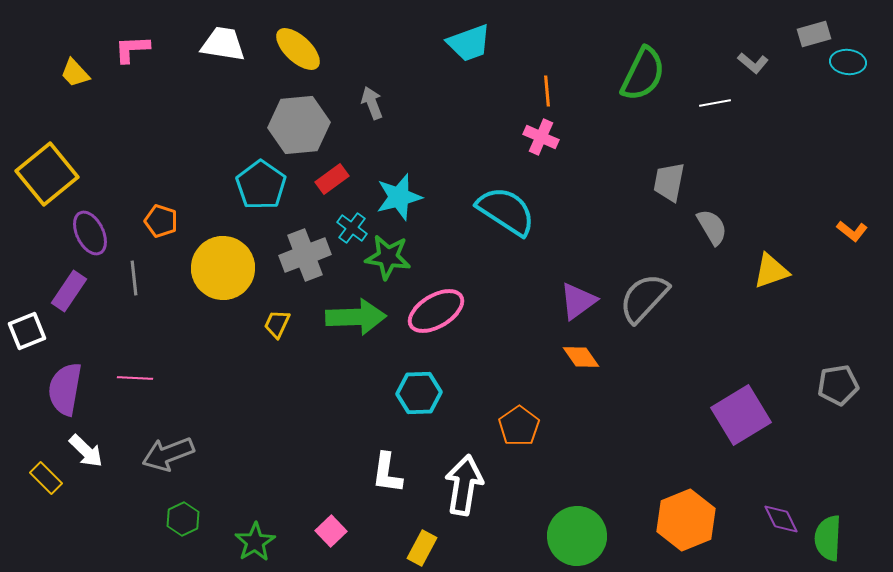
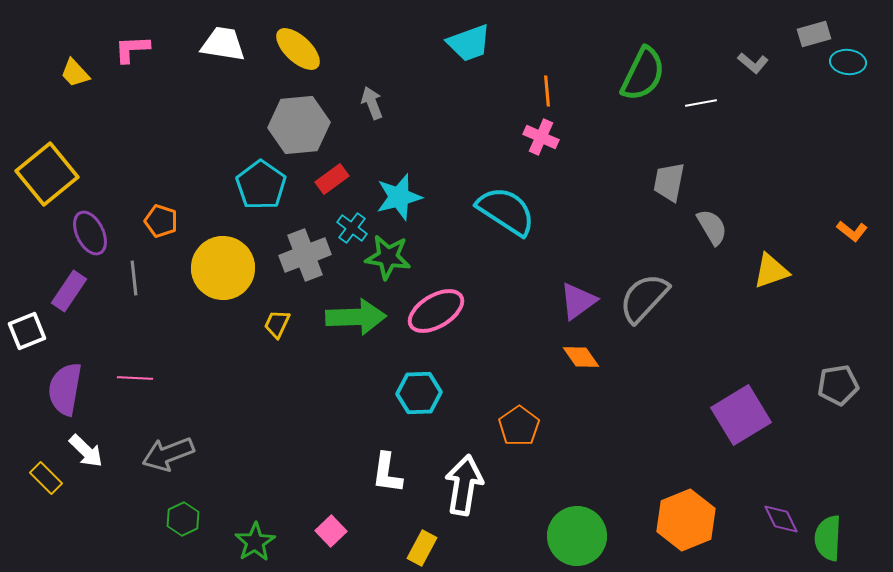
white line at (715, 103): moved 14 px left
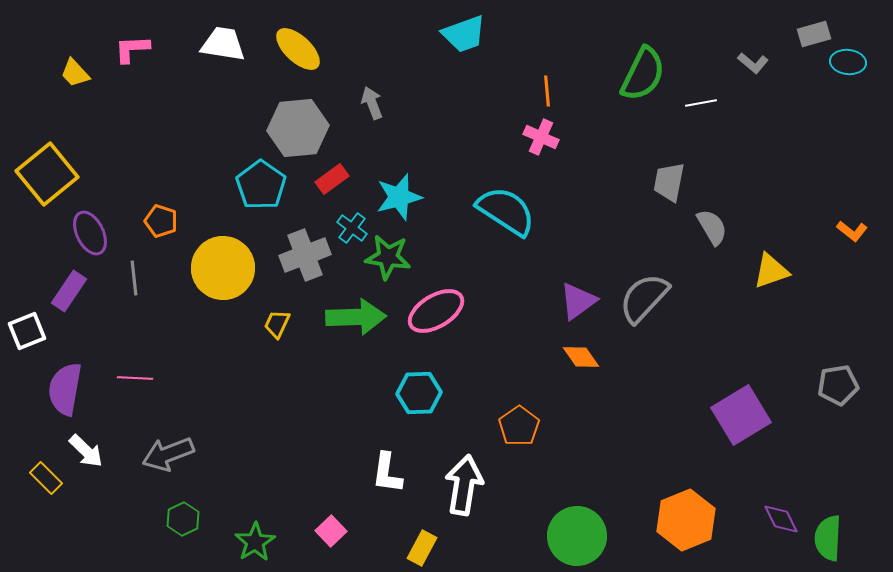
cyan trapezoid at (469, 43): moved 5 px left, 9 px up
gray hexagon at (299, 125): moved 1 px left, 3 px down
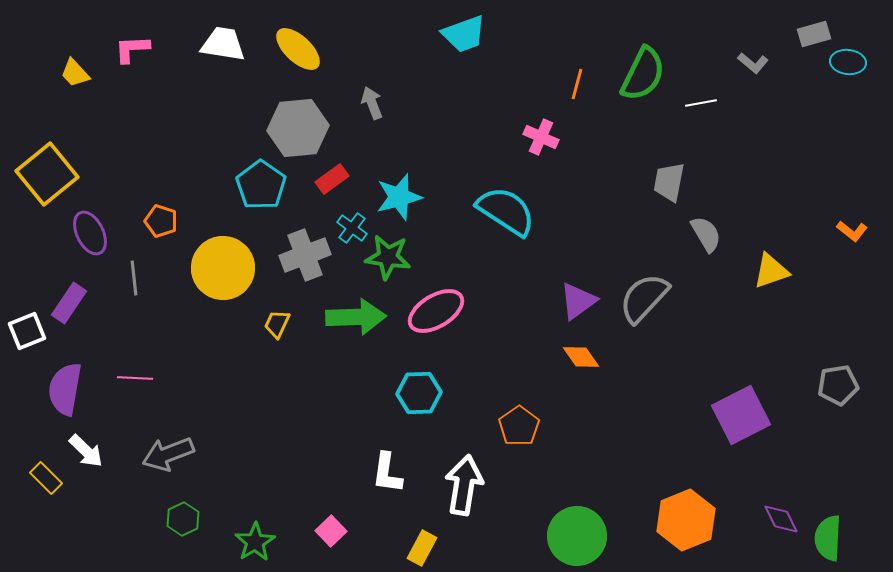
orange line at (547, 91): moved 30 px right, 7 px up; rotated 20 degrees clockwise
gray semicircle at (712, 227): moved 6 px left, 7 px down
purple rectangle at (69, 291): moved 12 px down
purple square at (741, 415): rotated 4 degrees clockwise
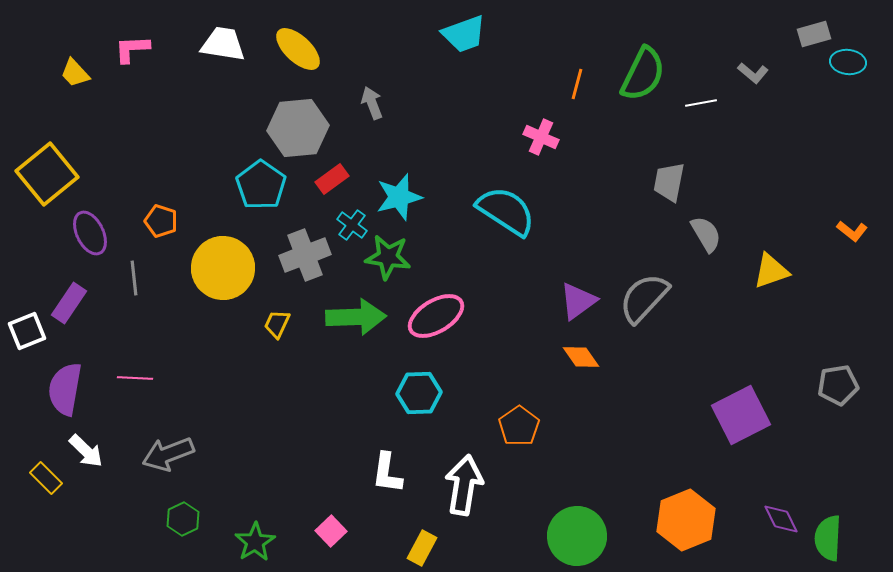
gray L-shape at (753, 63): moved 10 px down
cyan cross at (352, 228): moved 3 px up
pink ellipse at (436, 311): moved 5 px down
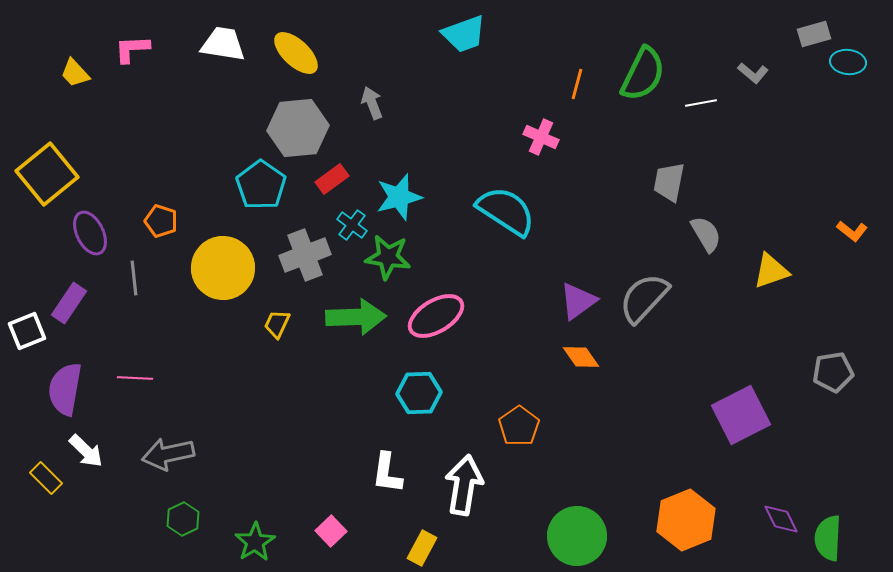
yellow ellipse at (298, 49): moved 2 px left, 4 px down
gray pentagon at (838, 385): moved 5 px left, 13 px up
gray arrow at (168, 454): rotated 9 degrees clockwise
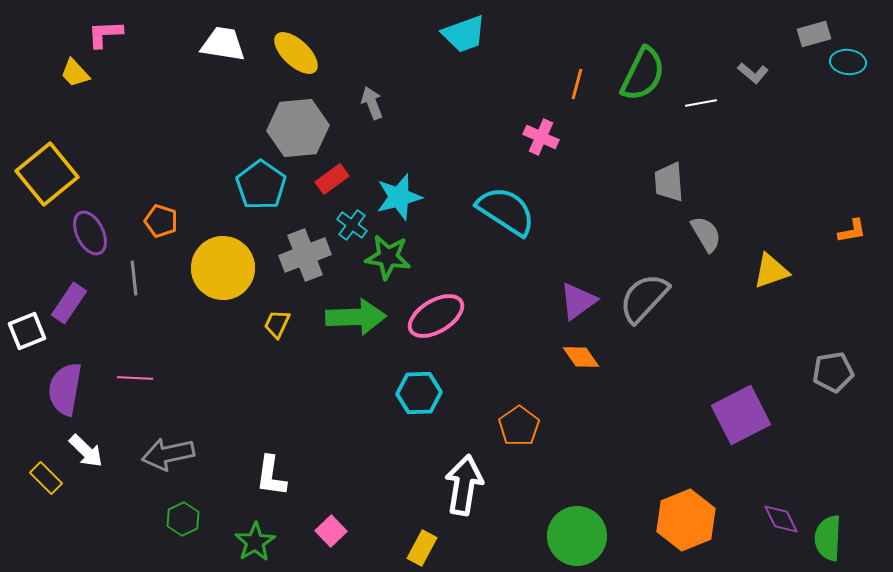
pink L-shape at (132, 49): moved 27 px left, 15 px up
gray trapezoid at (669, 182): rotated 15 degrees counterclockwise
orange L-shape at (852, 231): rotated 48 degrees counterclockwise
white L-shape at (387, 473): moved 116 px left, 3 px down
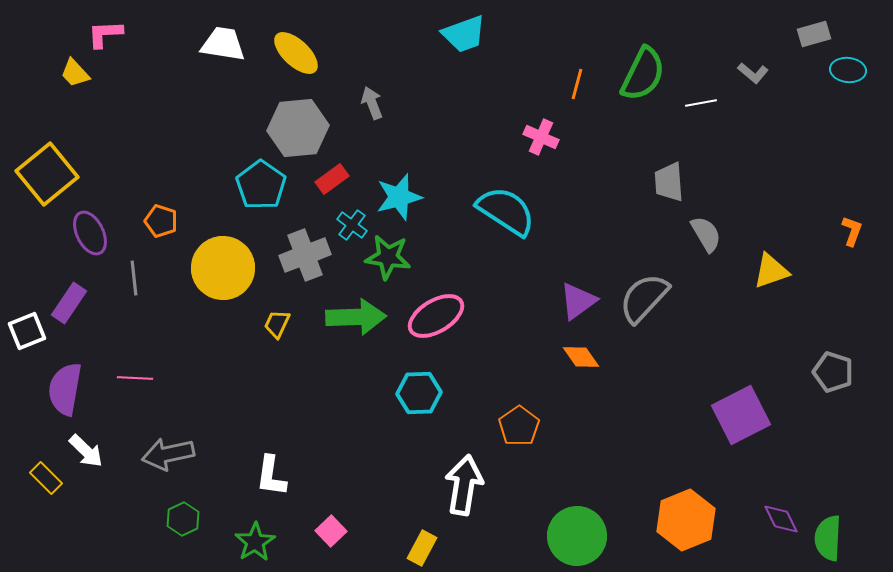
cyan ellipse at (848, 62): moved 8 px down
orange L-shape at (852, 231): rotated 60 degrees counterclockwise
gray pentagon at (833, 372): rotated 27 degrees clockwise
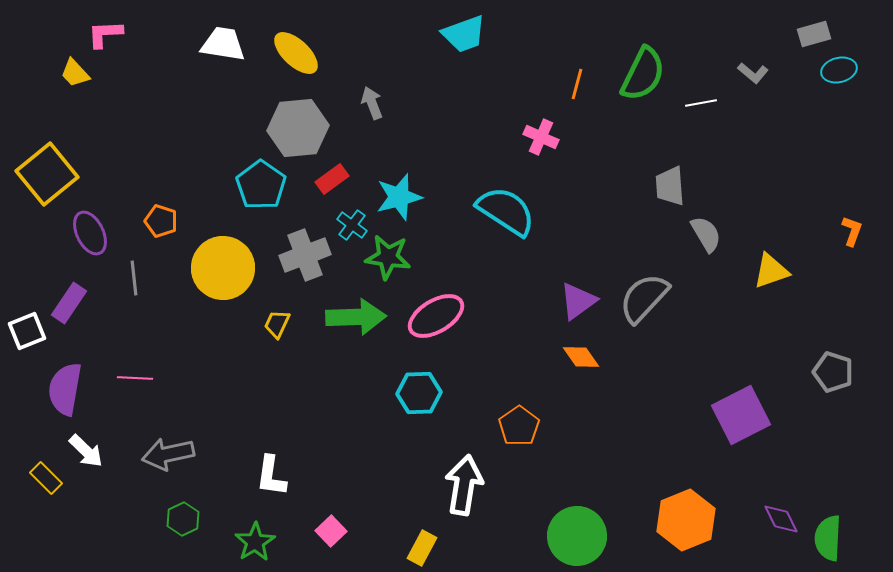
cyan ellipse at (848, 70): moved 9 px left; rotated 20 degrees counterclockwise
gray trapezoid at (669, 182): moved 1 px right, 4 px down
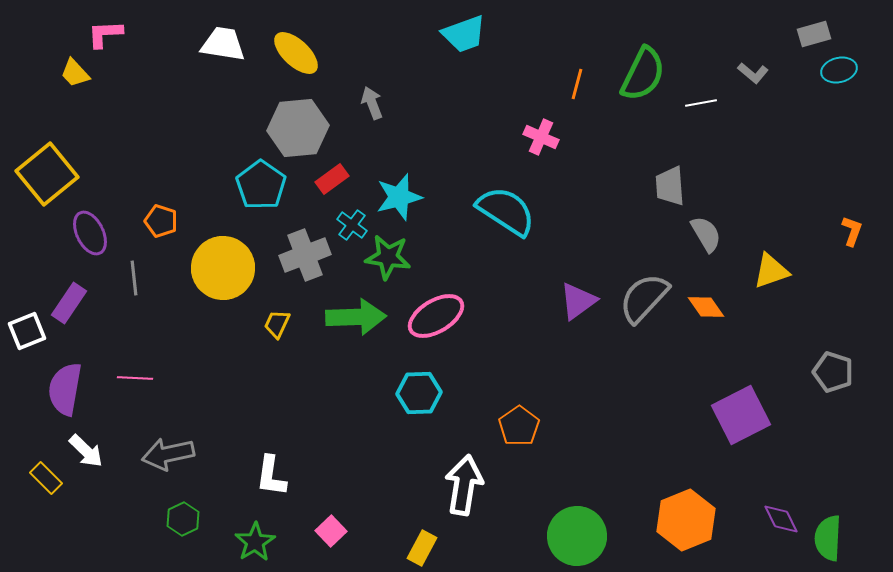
orange diamond at (581, 357): moved 125 px right, 50 px up
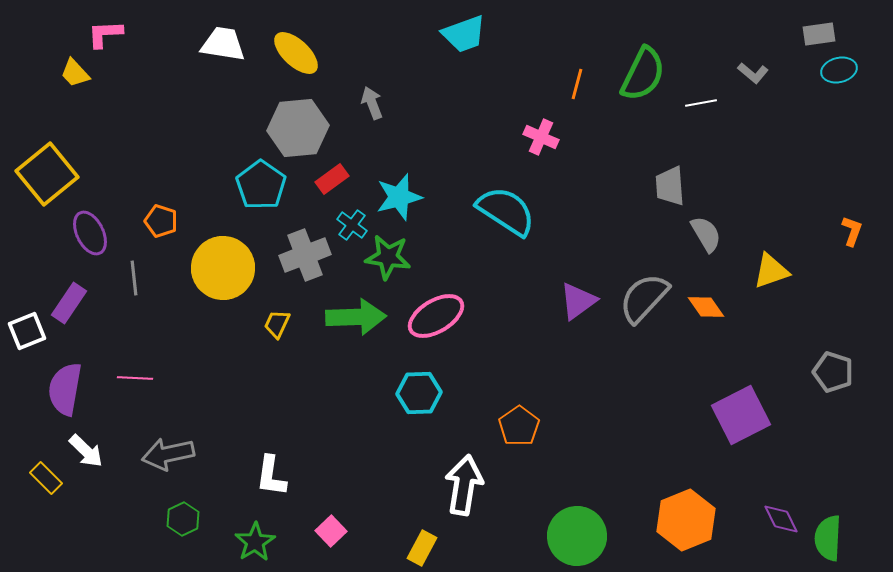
gray rectangle at (814, 34): moved 5 px right; rotated 8 degrees clockwise
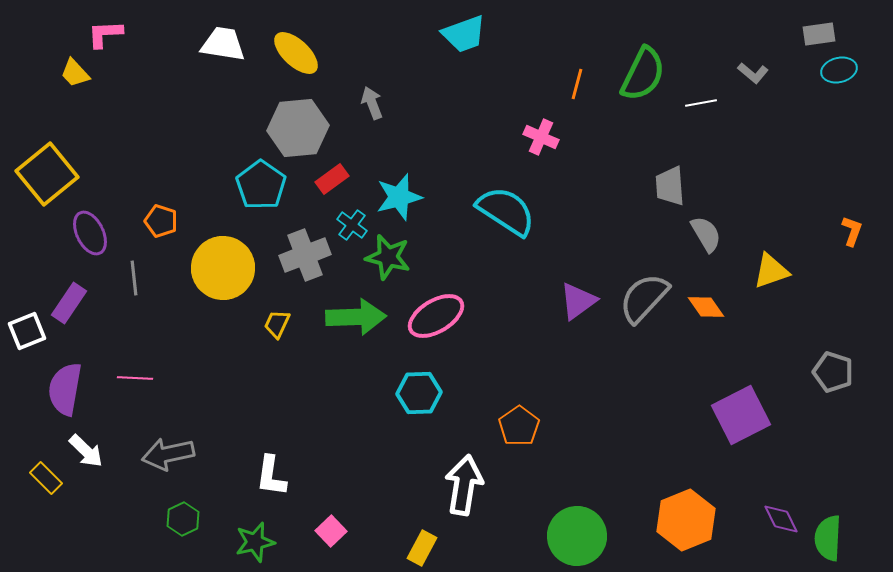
green star at (388, 257): rotated 6 degrees clockwise
green star at (255, 542): rotated 18 degrees clockwise
